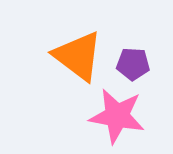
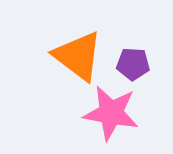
pink star: moved 6 px left, 3 px up
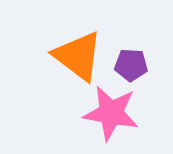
purple pentagon: moved 2 px left, 1 px down
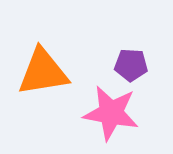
orange triangle: moved 35 px left, 16 px down; rotated 46 degrees counterclockwise
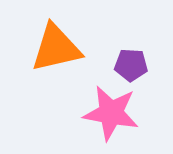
orange triangle: moved 13 px right, 24 px up; rotated 4 degrees counterclockwise
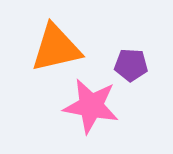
pink star: moved 20 px left, 7 px up
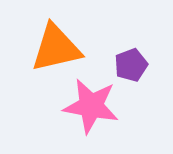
purple pentagon: rotated 24 degrees counterclockwise
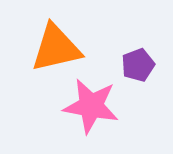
purple pentagon: moved 7 px right
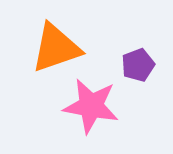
orange triangle: rotated 6 degrees counterclockwise
